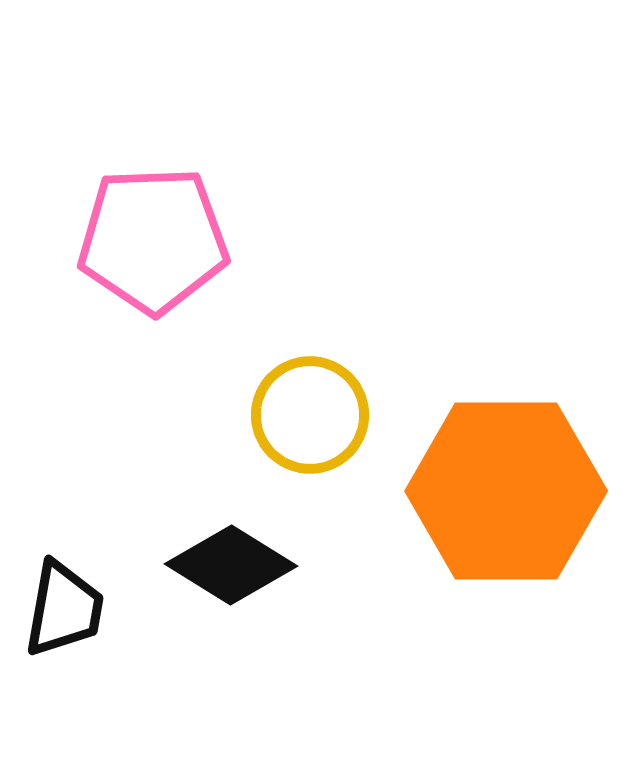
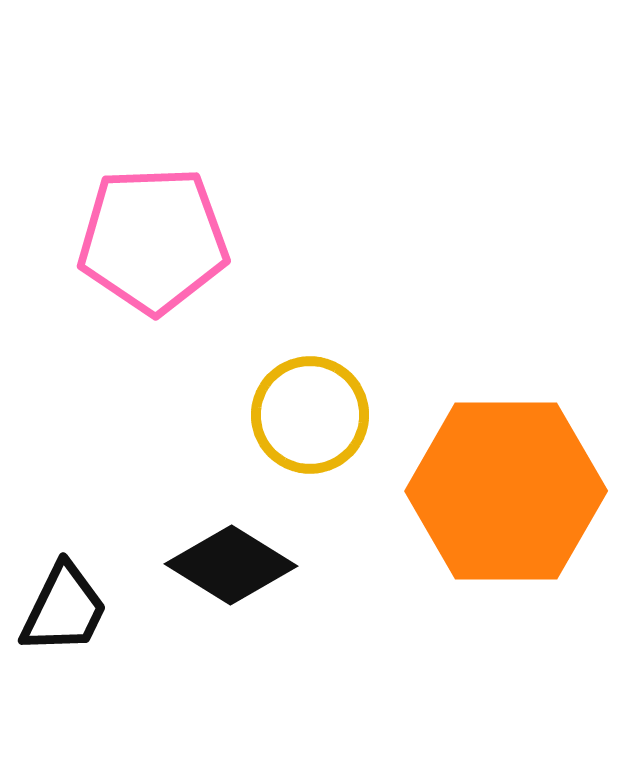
black trapezoid: rotated 16 degrees clockwise
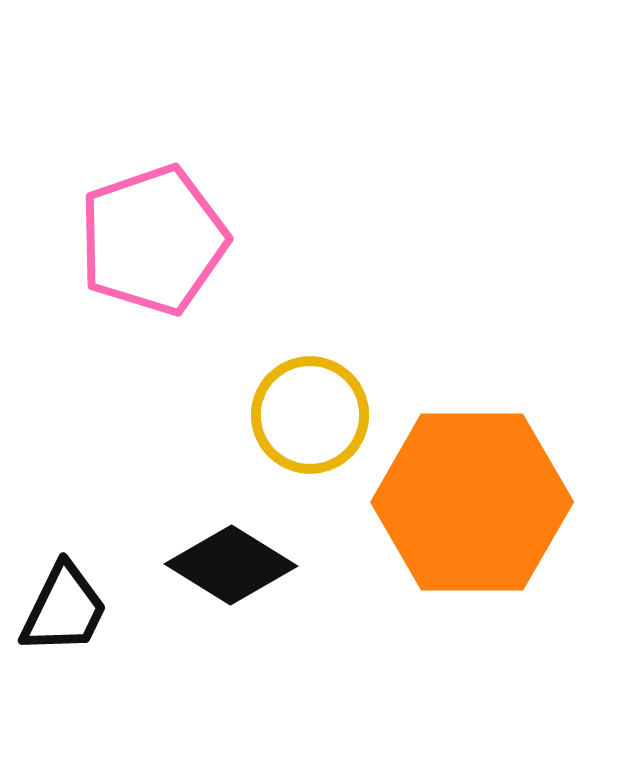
pink pentagon: rotated 17 degrees counterclockwise
orange hexagon: moved 34 px left, 11 px down
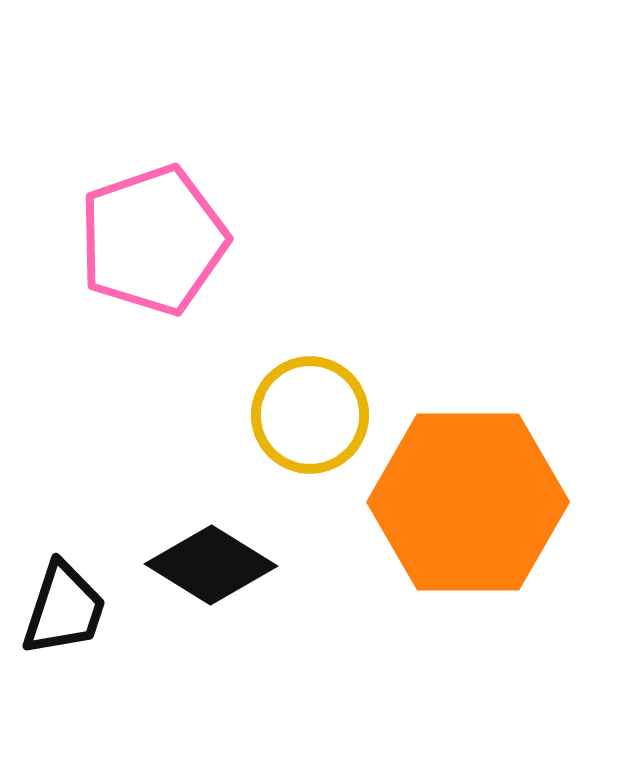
orange hexagon: moved 4 px left
black diamond: moved 20 px left
black trapezoid: rotated 8 degrees counterclockwise
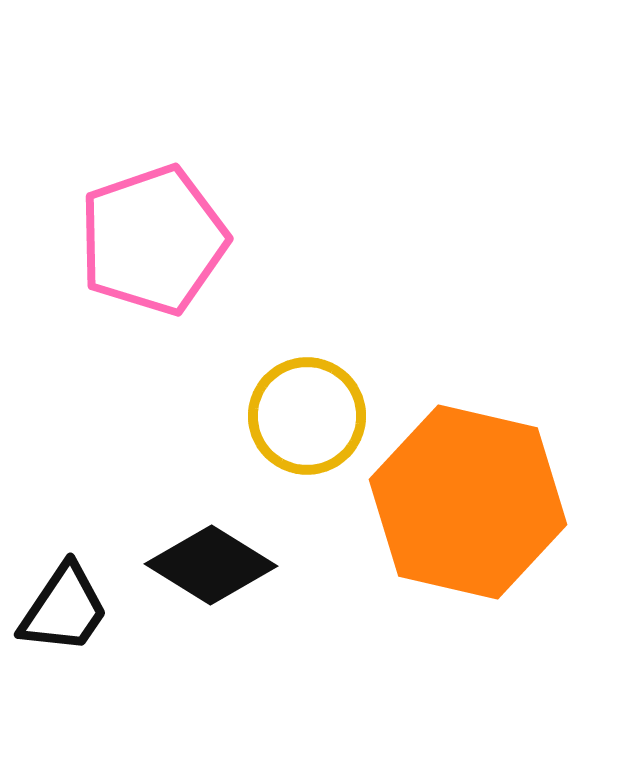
yellow circle: moved 3 px left, 1 px down
orange hexagon: rotated 13 degrees clockwise
black trapezoid: rotated 16 degrees clockwise
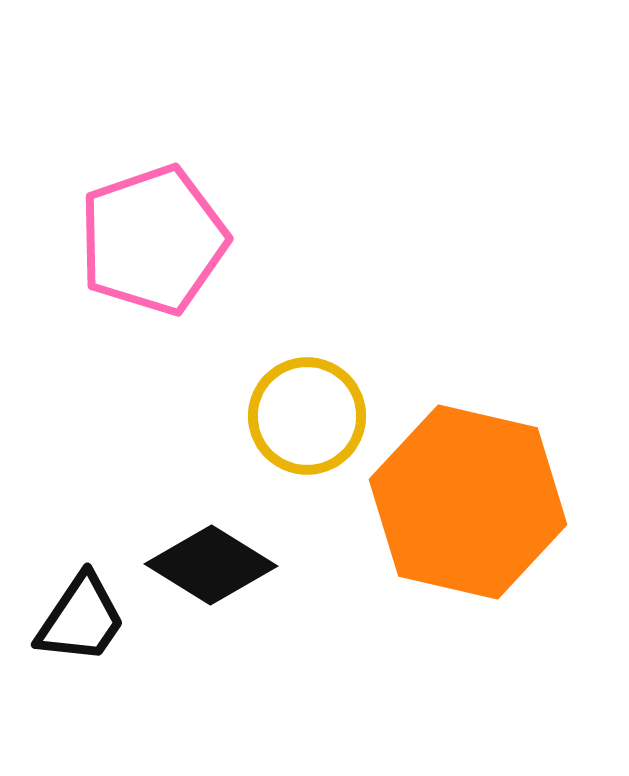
black trapezoid: moved 17 px right, 10 px down
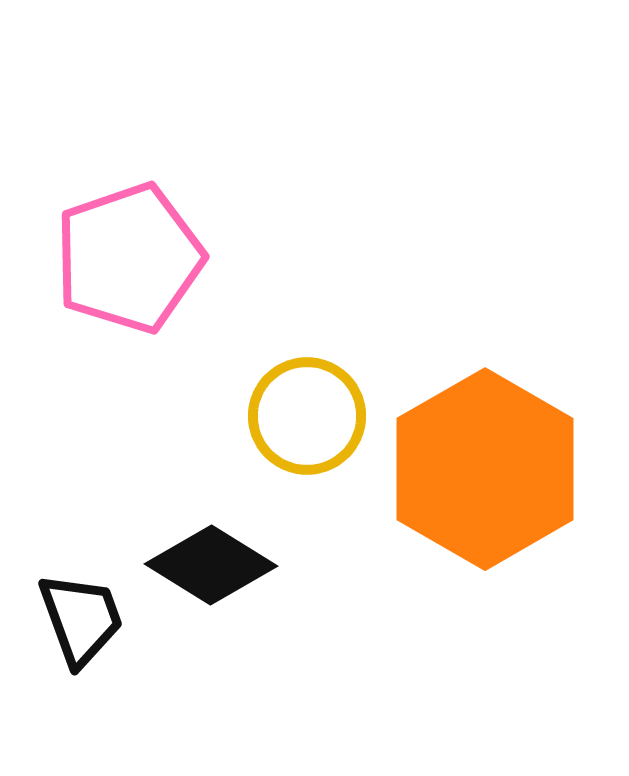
pink pentagon: moved 24 px left, 18 px down
orange hexagon: moved 17 px right, 33 px up; rotated 17 degrees clockwise
black trapezoid: rotated 54 degrees counterclockwise
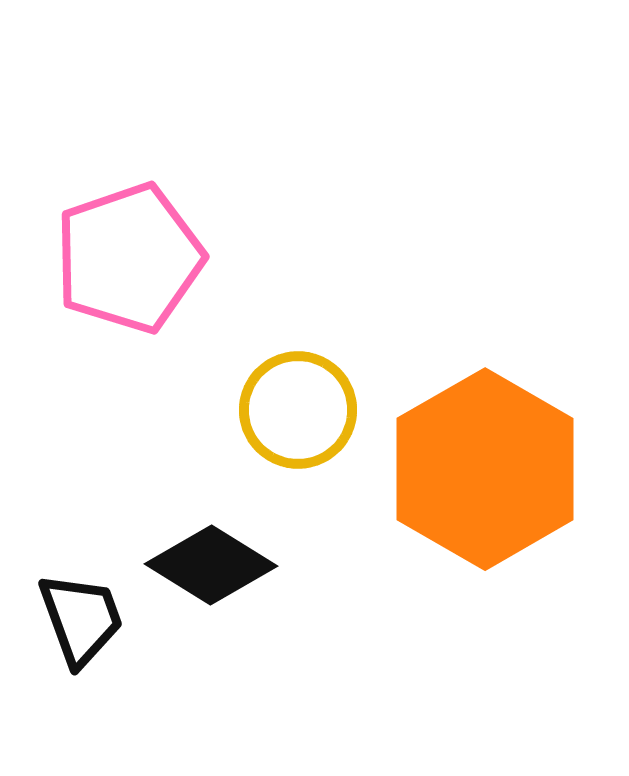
yellow circle: moved 9 px left, 6 px up
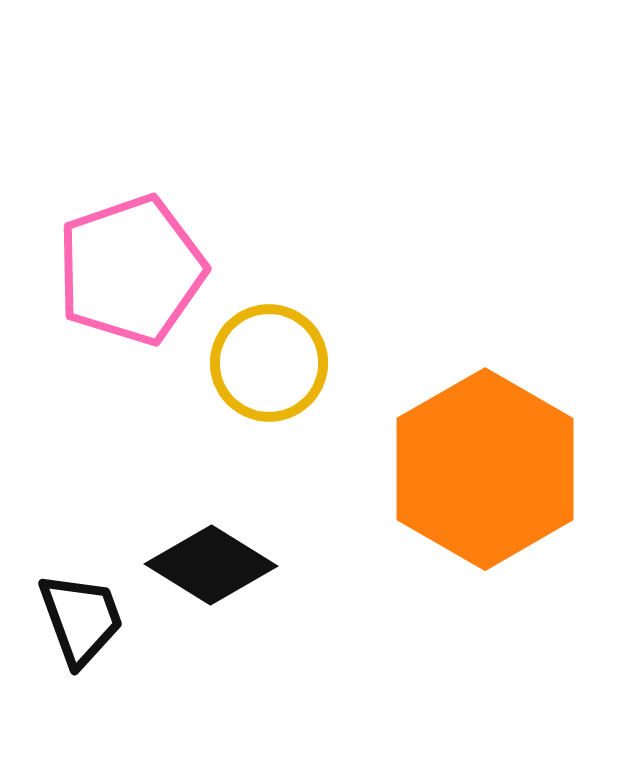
pink pentagon: moved 2 px right, 12 px down
yellow circle: moved 29 px left, 47 px up
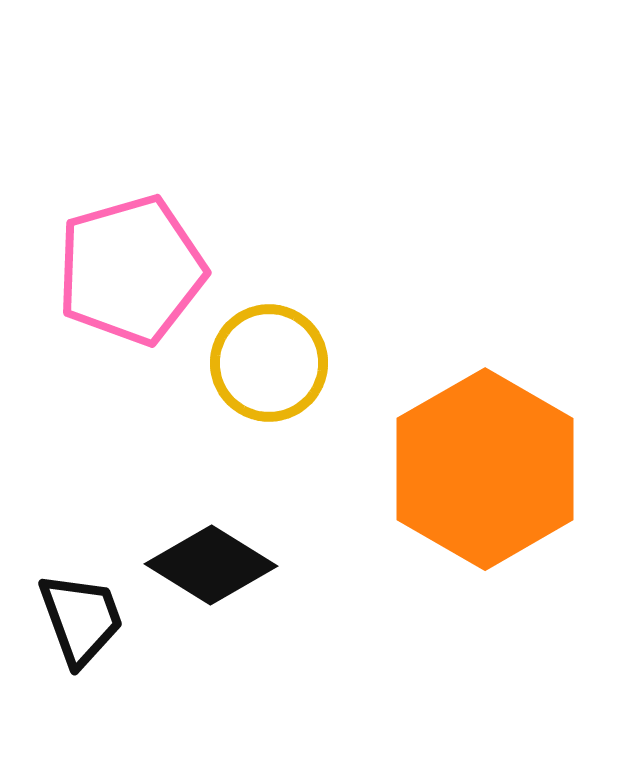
pink pentagon: rotated 3 degrees clockwise
